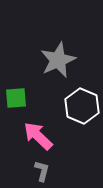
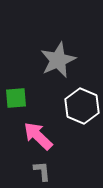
gray L-shape: rotated 20 degrees counterclockwise
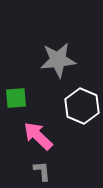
gray star: rotated 18 degrees clockwise
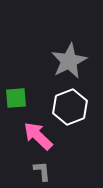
gray star: moved 11 px right, 1 px down; rotated 21 degrees counterclockwise
white hexagon: moved 12 px left, 1 px down; rotated 16 degrees clockwise
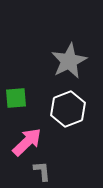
white hexagon: moved 2 px left, 2 px down
pink arrow: moved 11 px left, 6 px down; rotated 92 degrees clockwise
